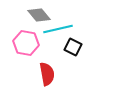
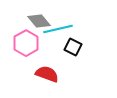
gray diamond: moved 6 px down
pink hexagon: rotated 20 degrees clockwise
red semicircle: rotated 60 degrees counterclockwise
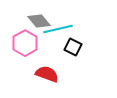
pink hexagon: moved 1 px left
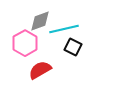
gray diamond: moved 1 px right; rotated 70 degrees counterclockwise
cyan line: moved 6 px right
red semicircle: moved 7 px left, 4 px up; rotated 50 degrees counterclockwise
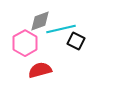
cyan line: moved 3 px left
black square: moved 3 px right, 6 px up
red semicircle: rotated 15 degrees clockwise
